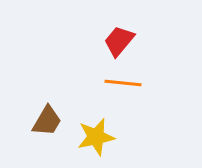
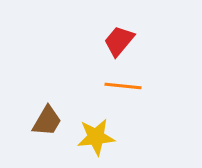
orange line: moved 3 px down
yellow star: rotated 6 degrees clockwise
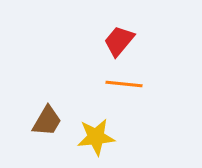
orange line: moved 1 px right, 2 px up
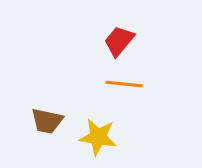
brown trapezoid: rotated 72 degrees clockwise
yellow star: moved 2 px right; rotated 15 degrees clockwise
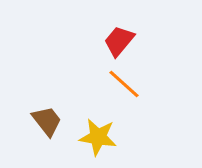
orange line: rotated 36 degrees clockwise
brown trapezoid: rotated 140 degrees counterclockwise
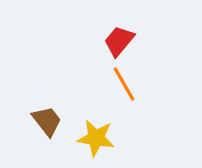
orange line: rotated 18 degrees clockwise
yellow star: moved 2 px left, 1 px down
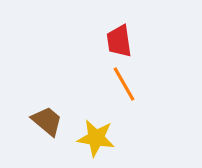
red trapezoid: rotated 48 degrees counterclockwise
brown trapezoid: rotated 12 degrees counterclockwise
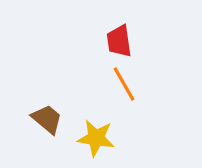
brown trapezoid: moved 2 px up
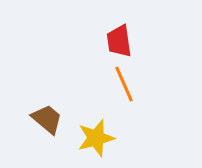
orange line: rotated 6 degrees clockwise
yellow star: rotated 24 degrees counterclockwise
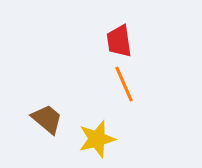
yellow star: moved 1 px right, 1 px down
